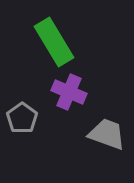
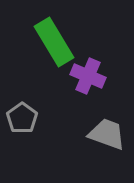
purple cross: moved 19 px right, 16 px up
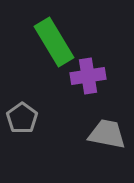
purple cross: rotated 32 degrees counterclockwise
gray trapezoid: rotated 9 degrees counterclockwise
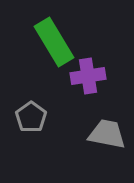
gray pentagon: moved 9 px right, 1 px up
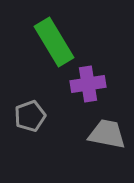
purple cross: moved 8 px down
gray pentagon: moved 1 px left, 1 px up; rotated 16 degrees clockwise
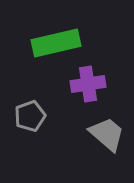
green rectangle: moved 2 px right, 1 px down; rotated 72 degrees counterclockwise
gray trapezoid: rotated 30 degrees clockwise
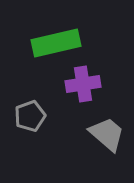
purple cross: moved 5 px left
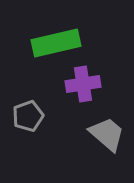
gray pentagon: moved 2 px left
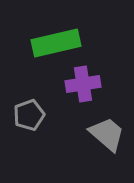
gray pentagon: moved 1 px right, 1 px up
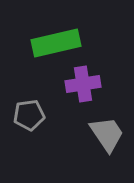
gray pentagon: rotated 12 degrees clockwise
gray trapezoid: rotated 15 degrees clockwise
